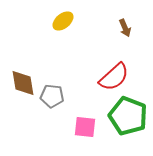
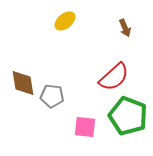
yellow ellipse: moved 2 px right
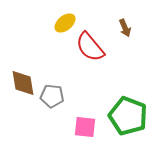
yellow ellipse: moved 2 px down
red semicircle: moved 24 px left, 30 px up; rotated 92 degrees clockwise
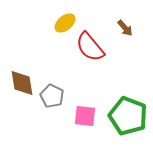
brown arrow: rotated 18 degrees counterclockwise
brown diamond: moved 1 px left
gray pentagon: rotated 20 degrees clockwise
pink square: moved 11 px up
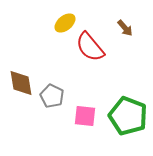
brown diamond: moved 1 px left
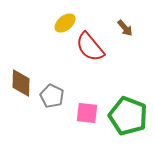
brown diamond: rotated 12 degrees clockwise
pink square: moved 2 px right, 3 px up
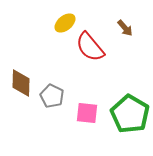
green pentagon: moved 2 px right, 2 px up; rotated 9 degrees clockwise
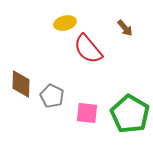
yellow ellipse: rotated 25 degrees clockwise
red semicircle: moved 2 px left, 2 px down
brown diamond: moved 1 px down
